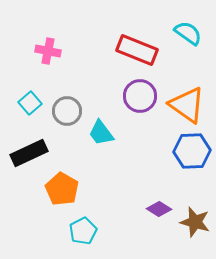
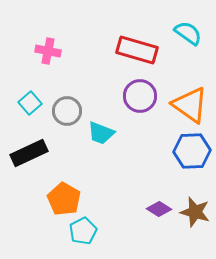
red rectangle: rotated 6 degrees counterclockwise
orange triangle: moved 3 px right
cyan trapezoid: rotated 32 degrees counterclockwise
orange pentagon: moved 2 px right, 10 px down
brown star: moved 10 px up
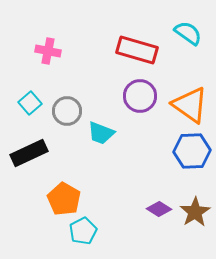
brown star: rotated 24 degrees clockwise
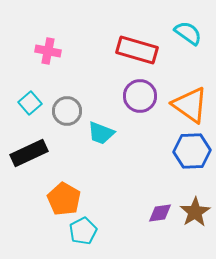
purple diamond: moved 1 px right, 4 px down; rotated 40 degrees counterclockwise
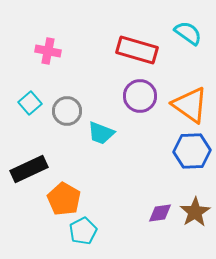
black rectangle: moved 16 px down
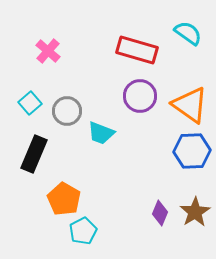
pink cross: rotated 30 degrees clockwise
black rectangle: moved 5 px right, 15 px up; rotated 42 degrees counterclockwise
purple diamond: rotated 60 degrees counterclockwise
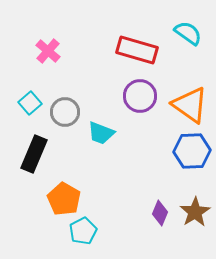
gray circle: moved 2 px left, 1 px down
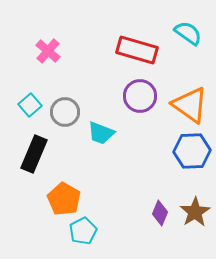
cyan square: moved 2 px down
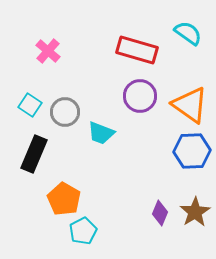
cyan square: rotated 15 degrees counterclockwise
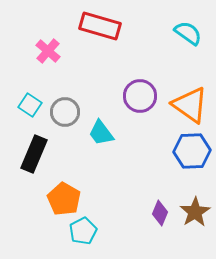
red rectangle: moved 37 px left, 24 px up
cyan trapezoid: rotated 32 degrees clockwise
